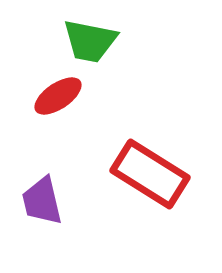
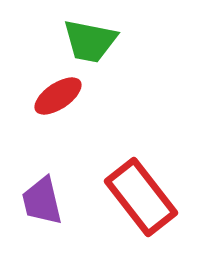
red rectangle: moved 9 px left, 23 px down; rotated 20 degrees clockwise
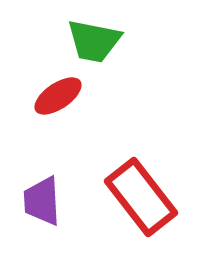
green trapezoid: moved 4 px right
purple trapezoid: rotated 10 degrees clockwise
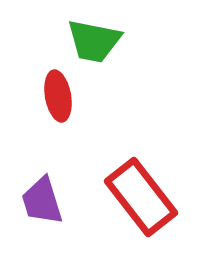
red ellipse: rotated 66 degrees counterclockwise
purple trapezoid: rotated 14 degrees counterclockwise
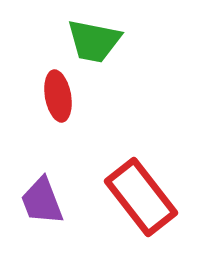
purple trapezoid: rotated 4 degrees counterclockwise
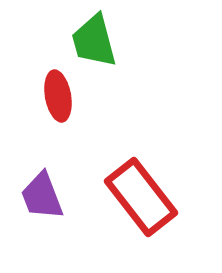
green trapezoid: rotated 64 degrees clockwise
purple trapezoid: moved 5 px up
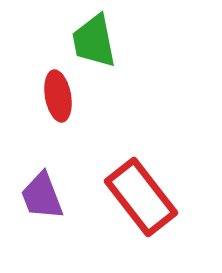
green trapezoid: rotated 4 degrees clockwise
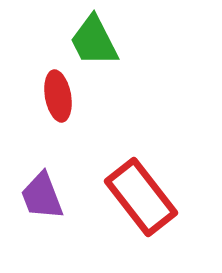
green trapezoid: rotated 16 degrees counterclockwise
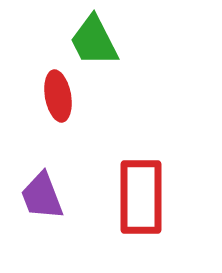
red rectangle: rotated 38 degrees clockwise
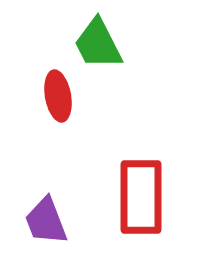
green trapezoid: moved 4 px right, 3 px down
purple trapezoid: moved 4 px right, 25 px down
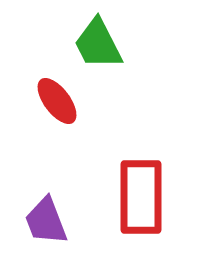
red ellipse: moved 1 px left, 5 px down; rotated 27 degrees counterclockwise
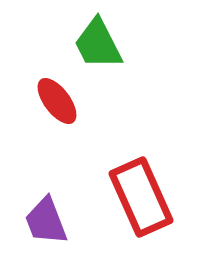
red rectangle: rotated 24 degrees counterclockwise
